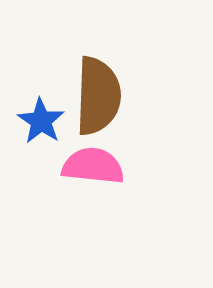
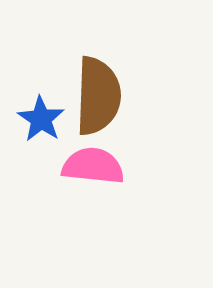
blue star: moved 2 px up
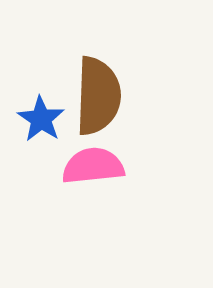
pink semicircle: rotated 12 degrees counterclockwise
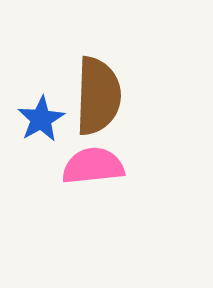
blue star: rotated 9 degrees clockwise
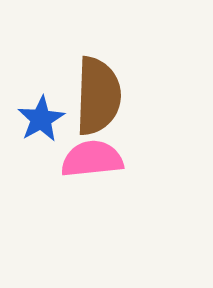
pink semicircle: moved 1 px left, 7 px up
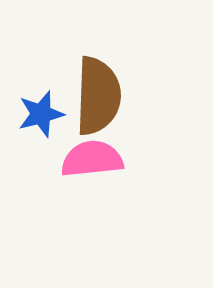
blue star: moved 5 px up; rotated 15 degrees clockwise
